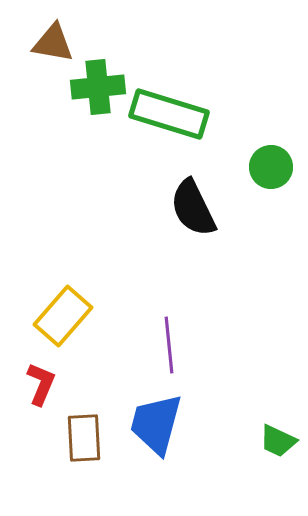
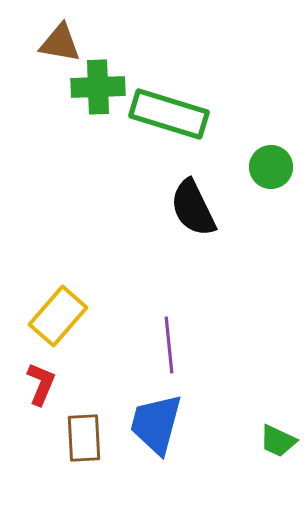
brown triangle: moved 7 px right
green cross: rotated 4 degrees clockwise
yellow rectangle: moved 5 px left
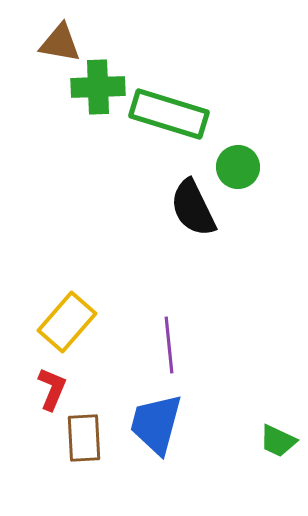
green circle: moved 33 px left
yellow rectangle: moved 9 px right, 6 px down
red L-shape: moved 11 px right, 5 px down
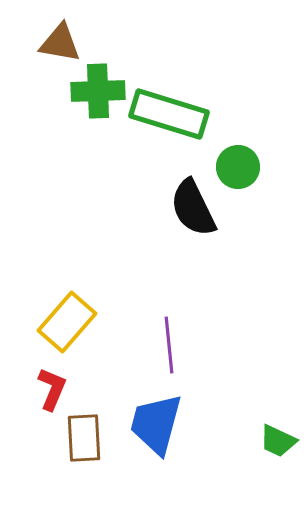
green cross: moved 4 px down
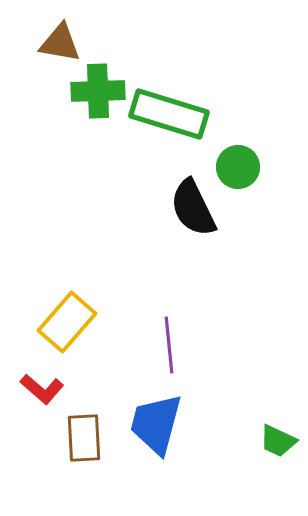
red L-shape: moved 10 px left; rotated 108 degrees clockwise
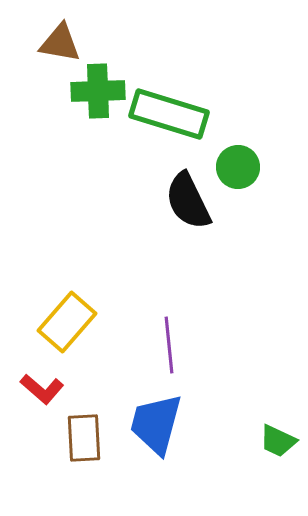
black semicircle: moved 5 px left, 7 px up
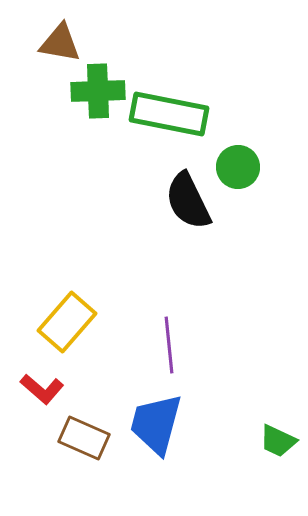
green rectangle: rotated 6 degrees counterclockwise
brown rectangle: rotated 63 degrees counterclockwise
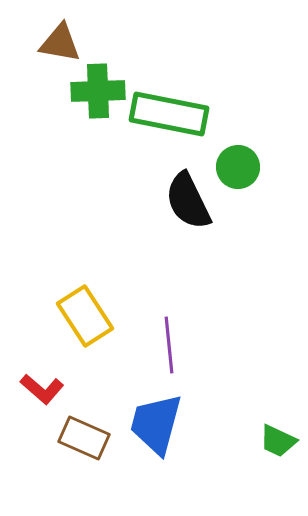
yellow rectangle: moved 18 px right, 6 px up; rotated 74 degrees counterclockwise
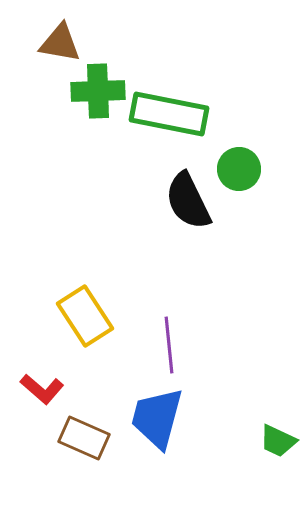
green circle: moved 1 px right, 2 px down
blue trapezoid: moved 1 px right, 6 px up
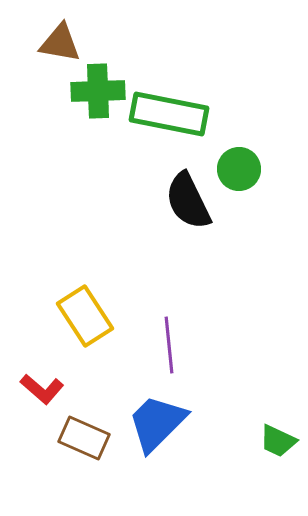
blue trapezoid: moved 5 px down; rotated 30 degrees clockwise
